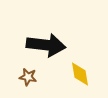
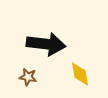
black arrow: moved 1 px up
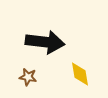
black arrow: moved 1 px left, 2 px up
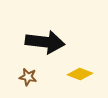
yellow diamond: rotated 60 degrees counterclockwise
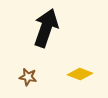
black arrow: moved 1 px right, 14 px up; rotated 78 degrees counterclockwise
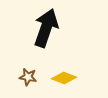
yellow diamond: moved 16 px left, 4 px down
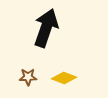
brown star: rotated 12 degrees counterclockwise
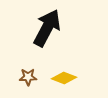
black arrow: moved 1 px right; rotated 9 degrees clockwise
